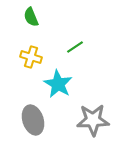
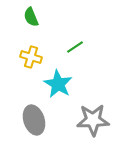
gray ellipse: moved 1 px right
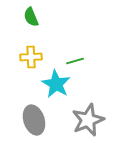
green line: moved 14 px down; rotated 18 degrees clockwise
yellow cross: rotated 20 degrees counterclockwise
cyan star: moved 2 px left
gray star: moved 5 px left; rotated 20 degrees counterclockwise
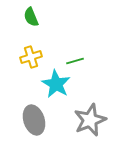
yellow cross: rotated 15 degrees counterclockwise
gray star: moved 2 px right
